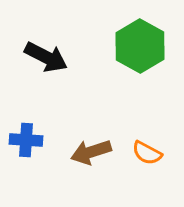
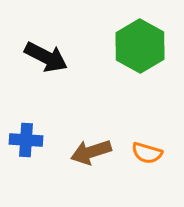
orange semicircle: rotated 12 degrees counterclockwise
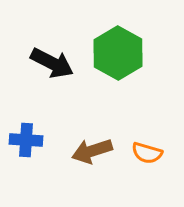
green hexagon: moved 22 px left, 7 px down
black arrow: moved 6 px right, 6 px down
brown arrow: moved 1 px right, 1 px up
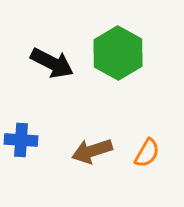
blue cross: moved 5 px left
orange semicircle: rotated 76 degrees counterclockwise
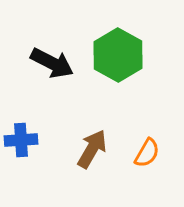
green hexagon: moved 2 px down
blue cross: rotated 8 degrees counterclockwise
brown arrow: moved 2 px up; rotated 138 degrees clockwise
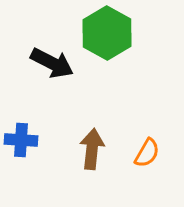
green hexagon: moved 11 px left, 22 px up
blue cross: rotated 8 degrees clockwise
brown arrow: rotated 24 degrees counterclockwise
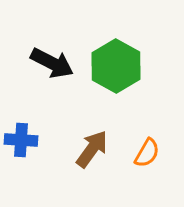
green hexagon: moved 9 px right, 33 px down
brown arrow: rotated 30 degrees clockwise
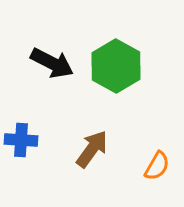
orange semicircle: moved 10 px right, 13 px down
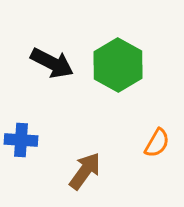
green hexagon: moved 2 px right, 1 px up
brown arrow: moved 7 px left, 22 px down
orange semicircle: moved 23 px up
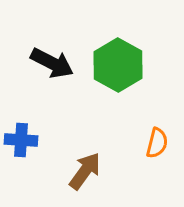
orange semicircle: rotated 16 degrees counterclockwise
